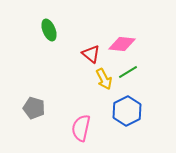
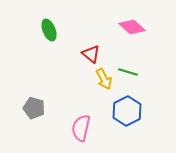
pink diamond: moved 10 px right, 17 px up; rotated 36 degrees clockwise
green line: rotated 48 degrees clockwise
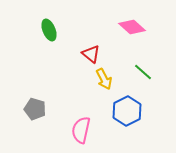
green line: moved 15 px right; rotated 24 degrees clockwise
gray pentagon: moved 1 px right, 1 px down
pink semicircle: moved 2 px down
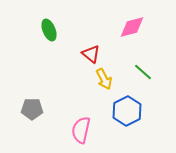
pink diamond: rotated 56 degrees counterclockwise
gray pentagon: moved 3 px left; rotated 15 degrees counterclockwise
